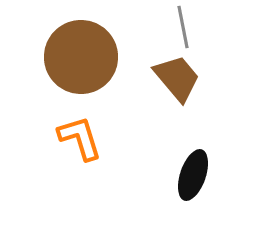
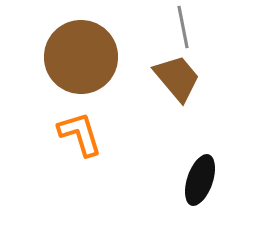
orange L-shape: moved 4 px up
black ellipse: moved 7 px right, 5 px down
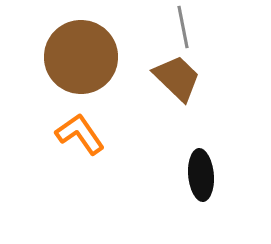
brown trapezoid: rotated 6 degrees counterclockwise
orange L-shape: rotated 18 degrees counterclockwise
black ellipse: moved 1 px right, 5 px up; rotated 24 degrees counterclockwise
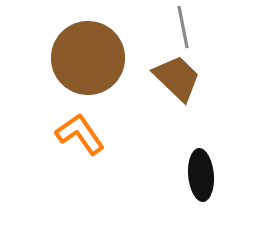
brown circle: moved 7 px right, 1 px down
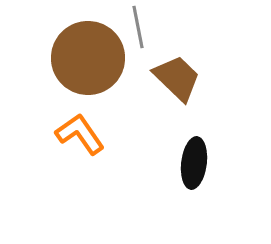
gray line: moved 45 px left
black ellipse: moved 7 px left, 12 px up; rotated 12 degrees clockwise
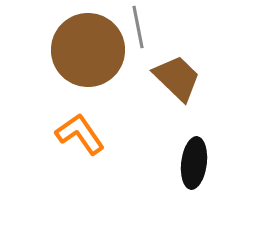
brown circle: moved 8 px up
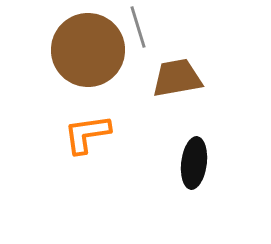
gray line: rotated 6 degrees counterclockwise
brown trapezoid: rotated 54 degrees counterclockwise
orange L-shape: moved 7 px right; rotated 63 degrees counterclockwise
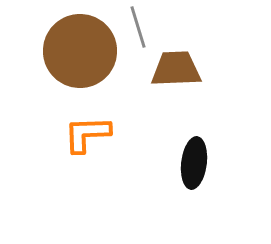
brown circle: moved 8 px left, 1 px down
brown trapezoid: moved 1 px left, 9 px up; rotated 8 degrees clockwise
orange L-shape: rotated 6 degrees clockwise
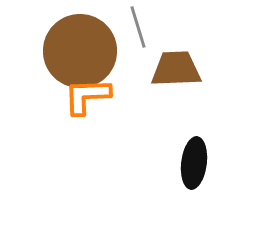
orange L-shape: moved 38 px up
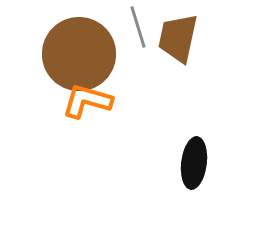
brown circle: moved 1 px left, 3 px down
brown trapezoid: moved 2 px right, 31 px up; rotated 76 degrees counterclockwise
orange L-shape: moved 5 px down; rotated 18 degrees clockwise
